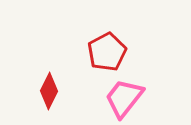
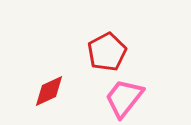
red diamond: rotated 39 degrees clockwise
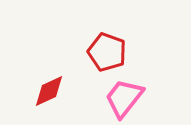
red pentagon: rotated 24 degrees counterclockwise
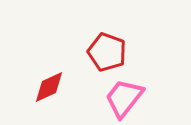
red diamond: moved 4 px up
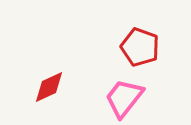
red pentagon: moved 33 px right, 5 px up
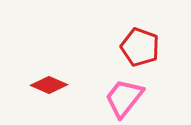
red diamond: moved 2 px up; rotated 48 degrees clockwise
